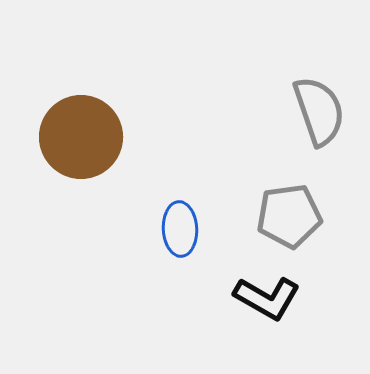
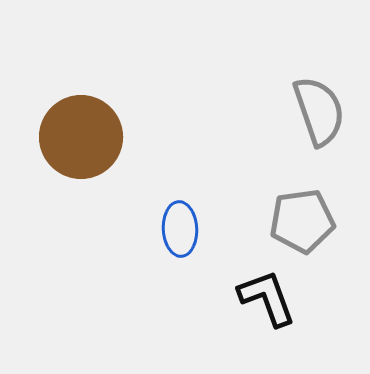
gray pentagon: moved 13 px right, 5 px down
black L-shape: rotated 140 degrees counterclockwise
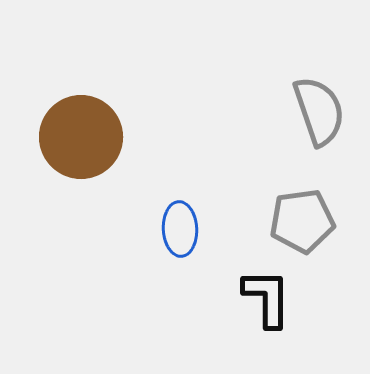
black L-shape: rotated 20 degrees clockwise
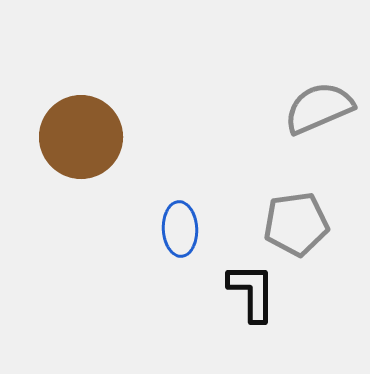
gray semicircle: moved 3 px up; rotated 94 degrees counterclockwise
gray pentagon: moved 6 px left, 3 px down
black L-shape: moved 15 px left, 6 px up
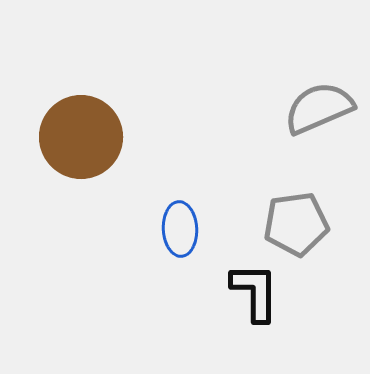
black L-shape: moved 3 px right
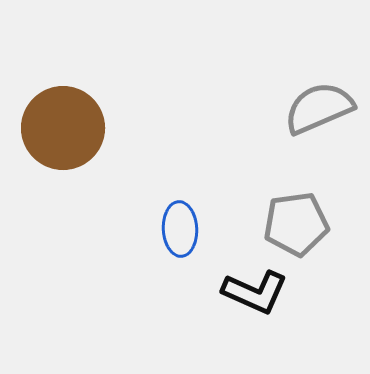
brown circle: moved 18 px left, 9 px up
black L-shape: rotated 114 degrees clockwise
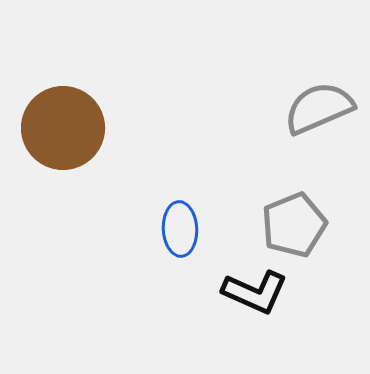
gray pentagon: moved 2 px left, 1 px down; rotated 14 degrees counterclockwise
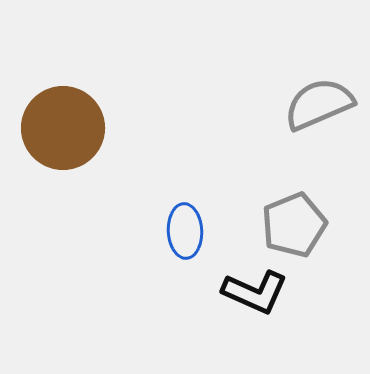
gray semicircle: moved 4 px up
blue ellipse: moved 5 px right, 2 px down
